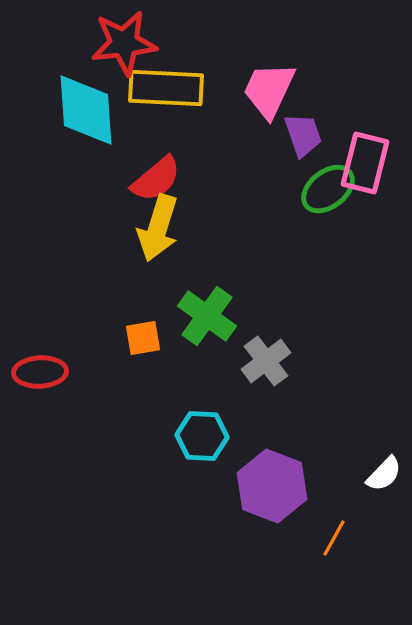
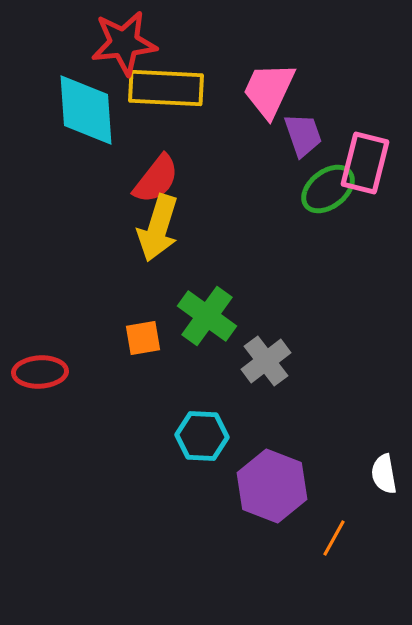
red semicircle: rotated 12 degrees counterclockwise
white semicircle: rotated 126 degrees clockwise
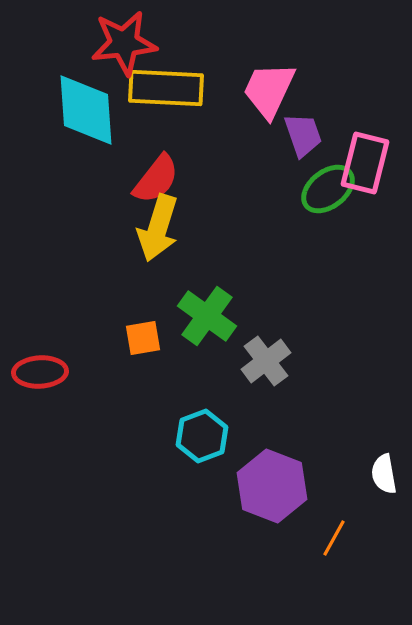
cyan hexagon: rotated 24 degrees counterclockwise
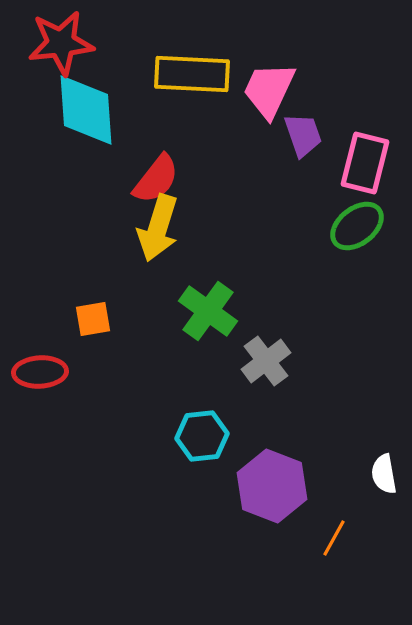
red star: moved 63 px left
yellow rectangle: moved 26 px right, 14 px up
green ellipse: moved 29 px right, 37 px down
green cross: moved 1 px right, 5 px up
orange square: moved 50 px left, 19 px up
cyan hexagon: rotated 15 degrees clockwise
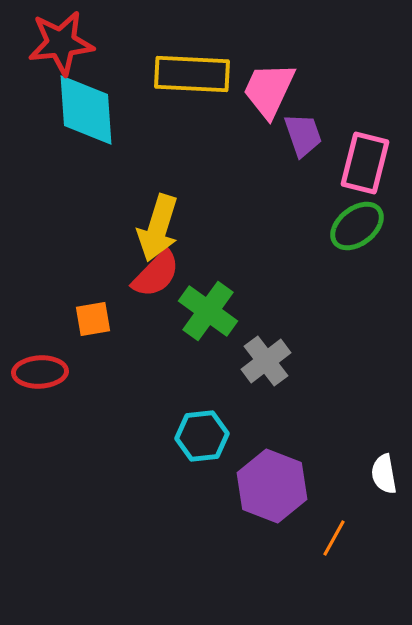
red semicircle: moved 95 px down; rotated 6 degrees clockwise
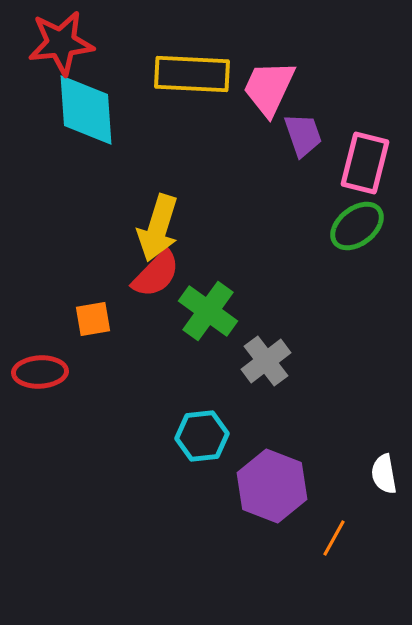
pink trapezoid: moved 2 px up
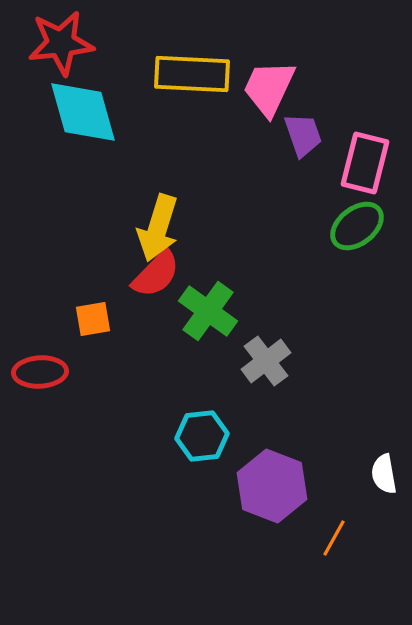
cyan diamond: moved 3 px left, 2 px down; rotated 12 degrees counterclockwise
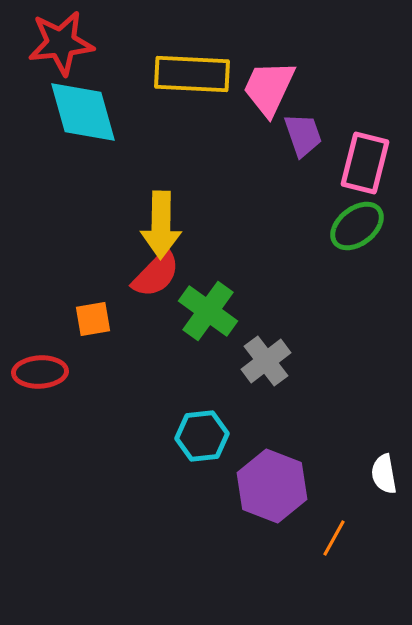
yellow arrow: moved 3 px right, 3 px up; rotated 16 degrees counterclockwise
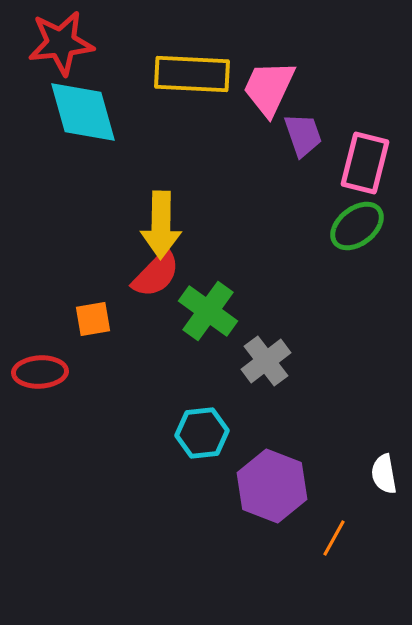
cyan hexagon: moved 3 px up
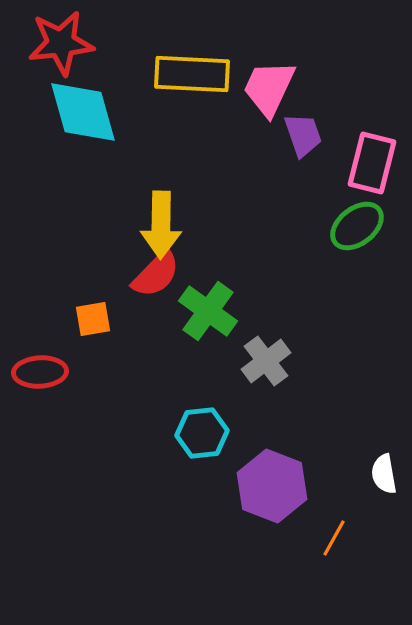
pink rectangle: moved 7 px right
